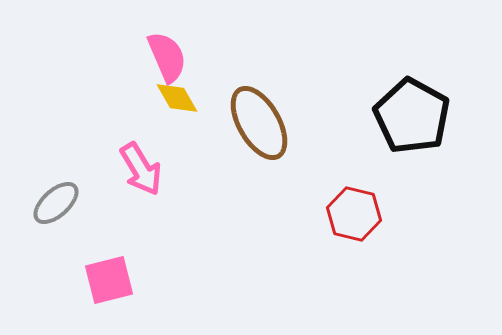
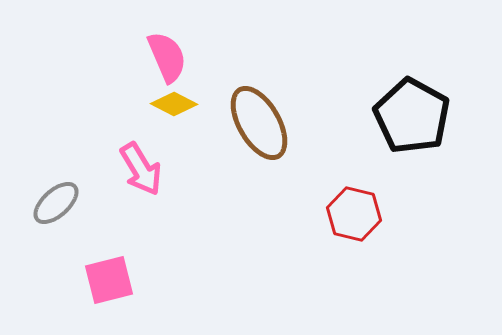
yellow diamond: moved 3 px left, 6 px down; rotated 33 degrees counterclockwise
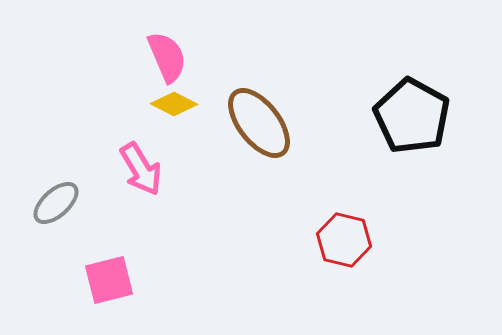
brown ellipse: rotated 8 degrees counterclockwise
red hexagon: moved 10 px left, 26 px down
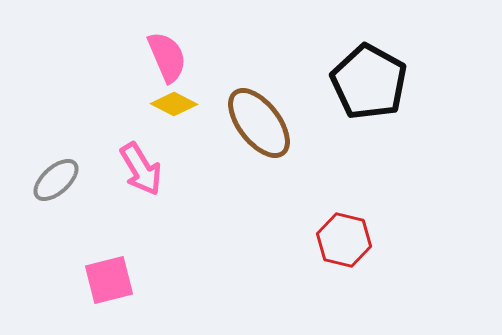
black pentagon: moved 43 px left, 34 px up
gray ellipse: moved 23 px up
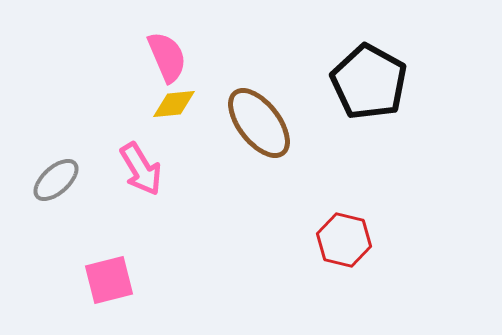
yellow diamond: rotated 33 degrees counterclockwise
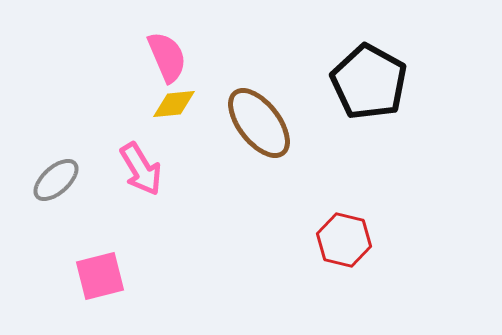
pink square: moved 9 px left, 4 px up
